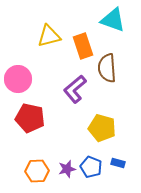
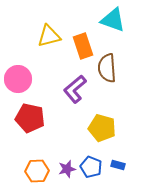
blue rectangle: moved 2 px down
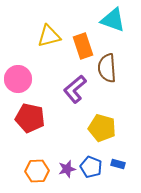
blue rectangle: moved 1 px up
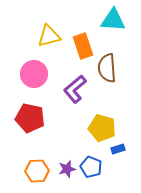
cyan triangle: rotated 16 degrees counterclockwise
pink circle: moved 16 px right, 5 px up
blue rectangle: moved 15 px up; rotated 32 degrees counterclockwise
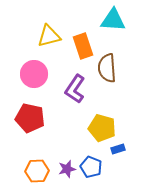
purple L-shape: rotated 16 degrees counterclockwise
